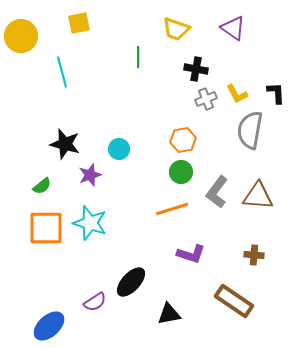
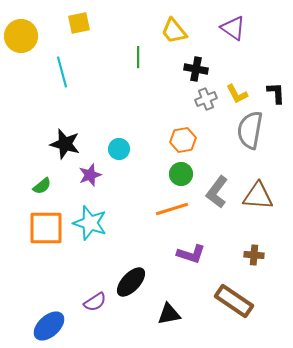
yellow trapezoid: moved 2 px left, 2 px down; rotated 32 degrees clockwise
green circle: moved 2 px down
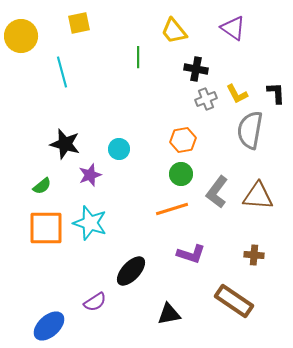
black ellipse: moved 11 px up
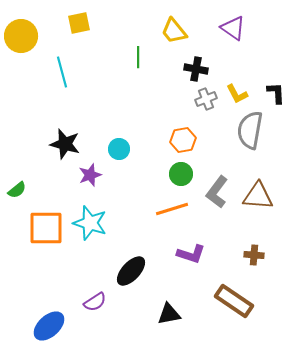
green semicircle: moved 25 px left, 4 px down
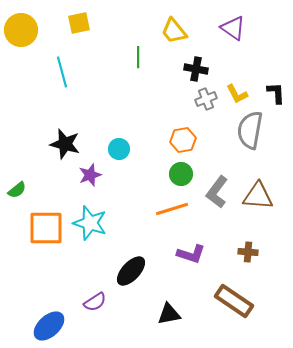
yellow circle: moved 6 px up
brown cross: moved 6 px left, 3 px up
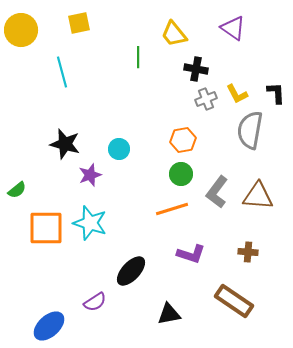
yellow trapezoid: moved 3 px down
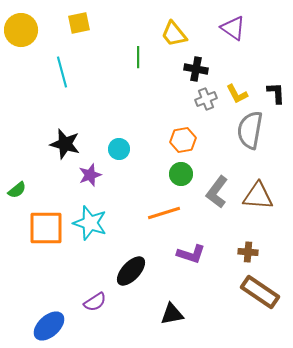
orange line: moved 8 px left, 4 px down
brown rectangle: moved 26 px right, 9 px up
black triangle: moved 3 px right
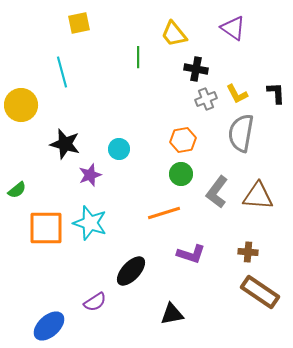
yellow circle: moved 75 px down
gray semicircle: moved 9 px left, 3 px down
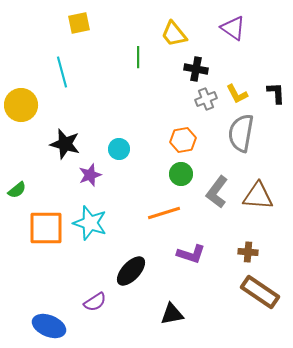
blue ellipse: rotated 64 degrees clockwise
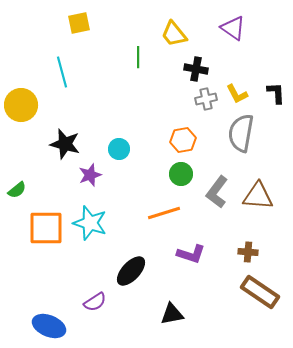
gray cross: rotated 10 degrees clockwise
